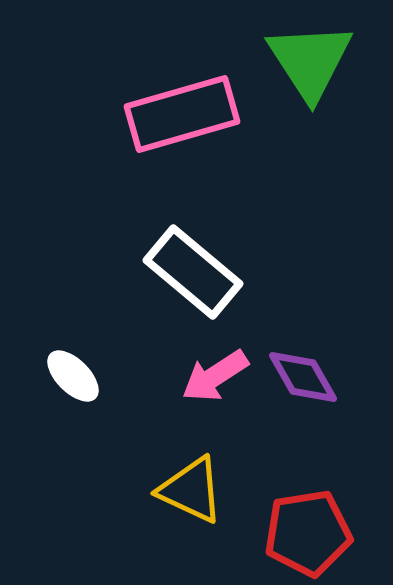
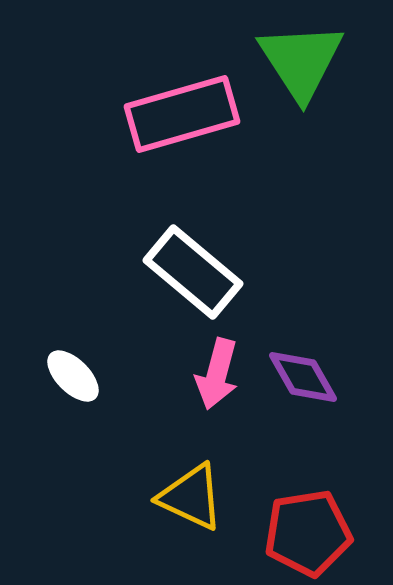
green triangle: moved 9 px left
pink arrow: moved 2 px right, 2 px up; rotated 42 degrees counterclockwise
yellow triangle: moved 7 px down
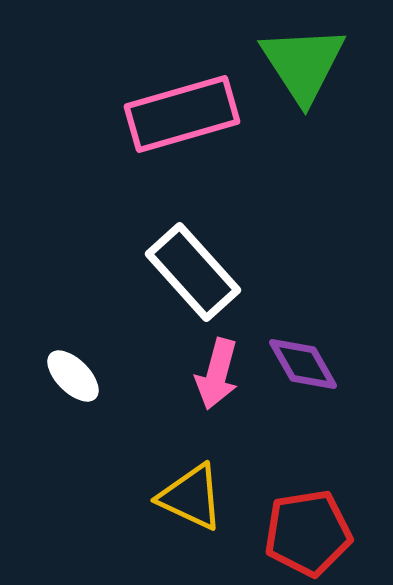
green triangle: moved 2 px right, 3 px down
white rectangle: rotated 8 degrees clockwise
purple diamond: moved 13 px up
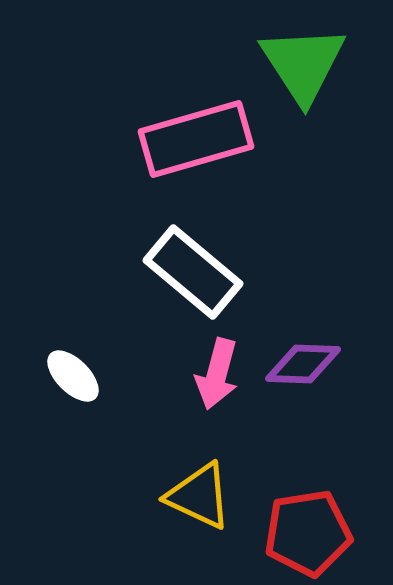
pink rectangle: moved 14 px right, 25 px down
white rectangle: rotated 8 degrees counterclockwise
purple diamond: rotated 58 degrees counterclockwise
yellow triangle: moved 8 px right, 1 px up
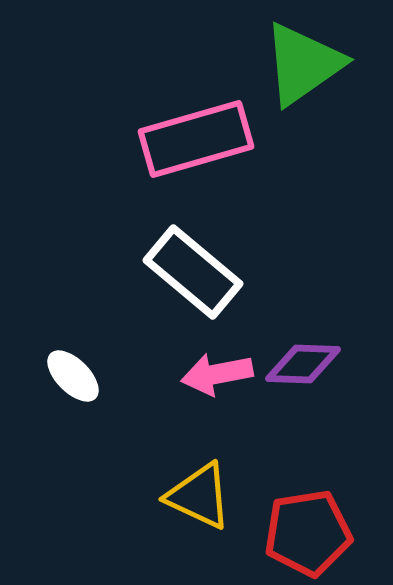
green triangle: rotated 28 degrees clockwise
pink arrow: rotated 64 degrees clockwise
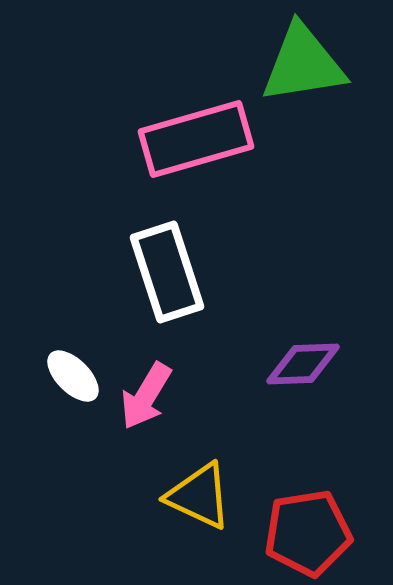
green triangle: rotated 26 degrees clockwise
white rectangle: moved 26 px left; rotated 32 degrees clockwise
purple diamond: rotated 4 degrees counterclockwise
pink arrow: moved 71 px left, 22 px down; rotated 48 degrees counterclockwise
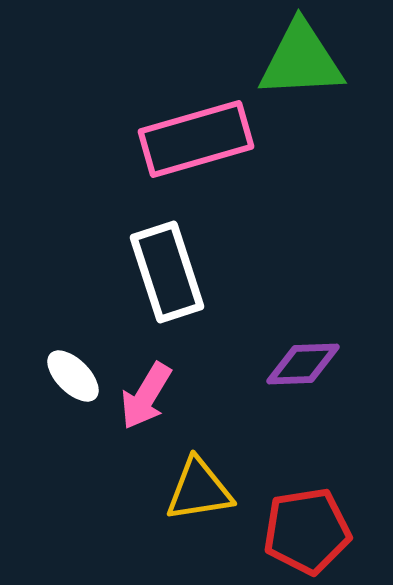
green triangle: moved 2 px left, 4 px up; rotated 6 degrees clockwise
yellow triangle: moved 6 px up; rotated 34 degrees counterclockwise
red pentagon: moved 1 px left, 2 px up
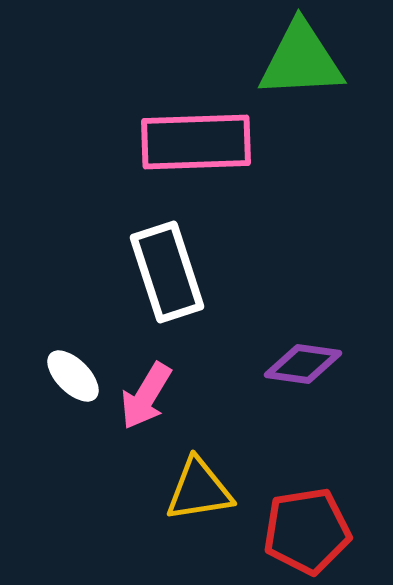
pink rectangle: moved 3 px down; rotated 14 degrees clockwise
purple diamond: rotated 10 degrees clockwise
